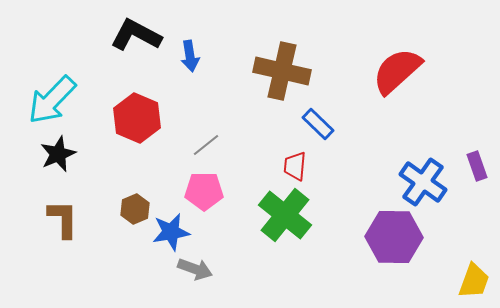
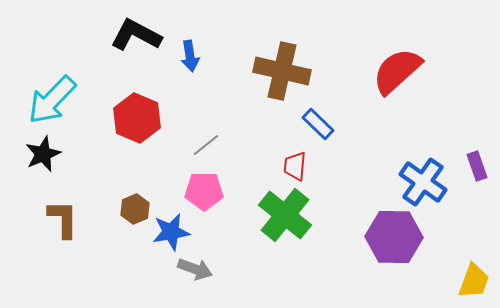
black star: moved 15 px left
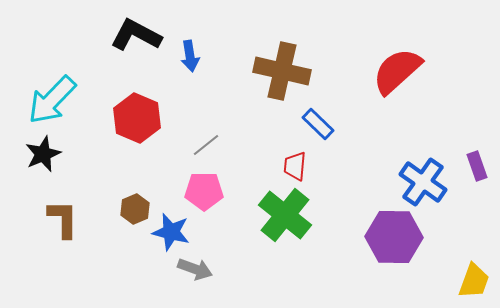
blue star: rotated 24 degrees clockwise
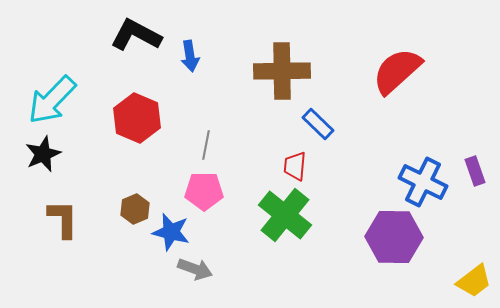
brown cross: rotated 14 degrees counterclockwise
gray line: rotated 40 degrees counterclockwise
purple rectangle: moved 2 px left, 5 px down
blue cross: rotated 9 degrees counterclockwise
yellow trapezoid: rotated 33 degrees clockwise
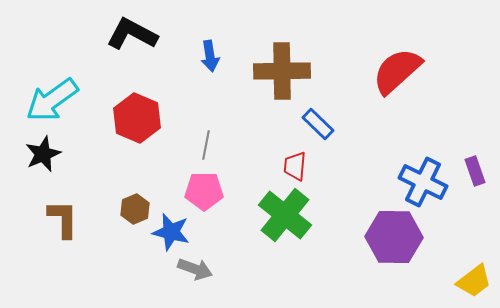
black L-shape: moved 4 px left, 1 px up
blue arrow: moved 20 px right
cyan arrow: rotated 10 degrees clockwise
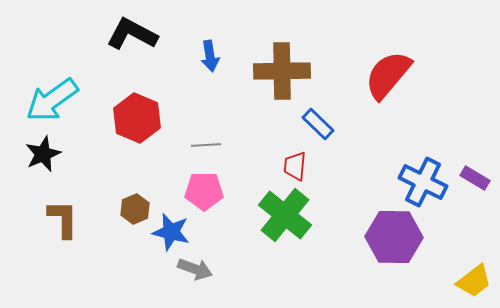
red semicircle: moved 9 px left, 4 px down; rotated 8 degrees counterclockwise
gray line: rotated 76 degrees clockwise
purple rectangle: moved 7 px down; rotated 40 degrees counterclockwise
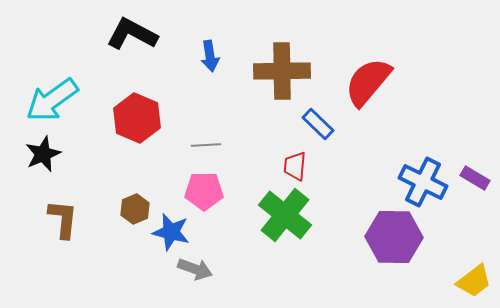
red semicircle: moved 20 px left, 7 px down
brown L-shape: rotated 6 degrees clockwise
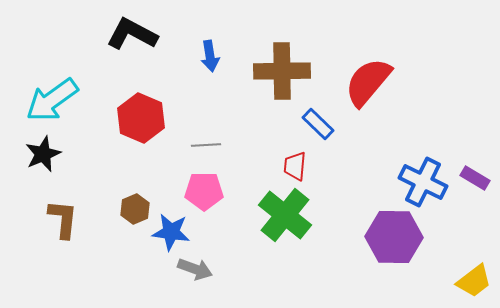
red hexagon: moved 4 px right
blue star: rotated 6 degrees counterclockwise
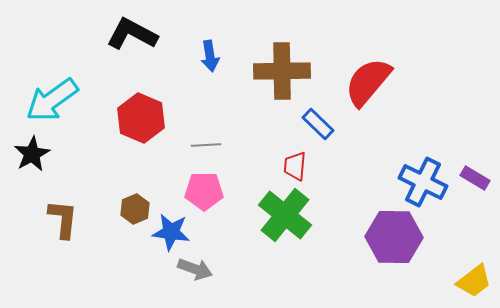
black star: moved 11 px left; rotated 6 degrees counterclockwise
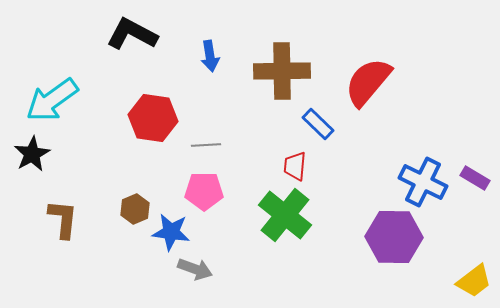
red hexagon: moved 12 px right; rotated 15 degrees counterclockwise
